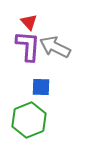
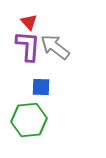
gray arrow: rotated 12 degrees clockwise
green hexagon: rotated 16 degrees clockwise
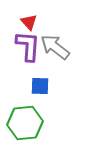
blue square: moved 1 px left, 1 px up
green hexagon: moved 4 px left, 3 px down
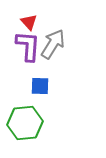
gray arrow: moved 2 px left, 3 px up; rotated 84 degrees clockwise
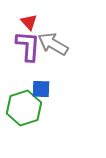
gray arrow: rotated 92 degrees counterclockwise
blue square: moved 1 px right, 3 px down
green hexagon: moved 1 px left, 15 px up; rotated 12 degrees counterclockwise
